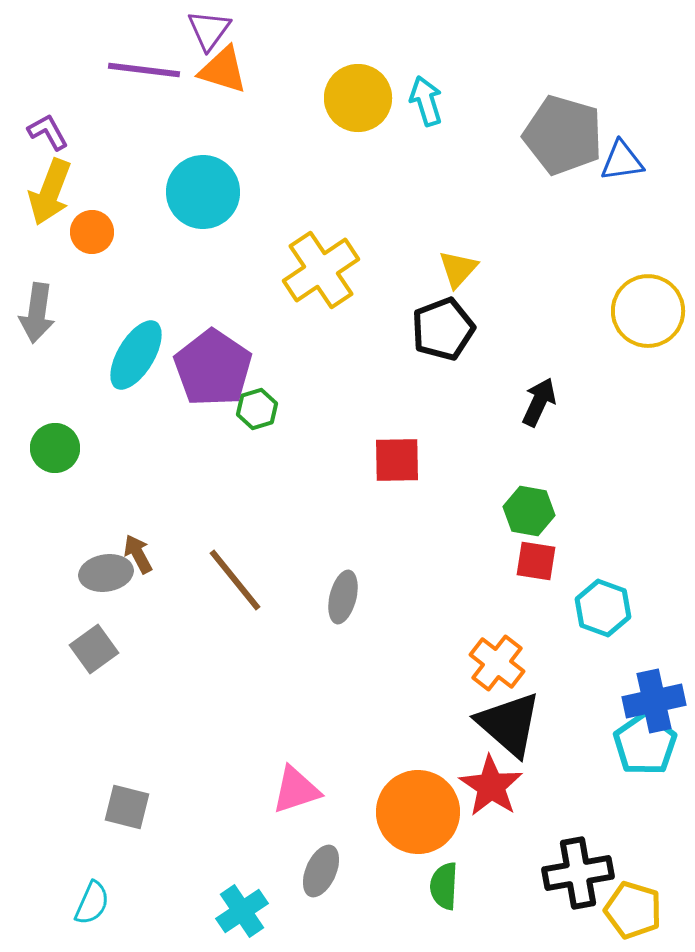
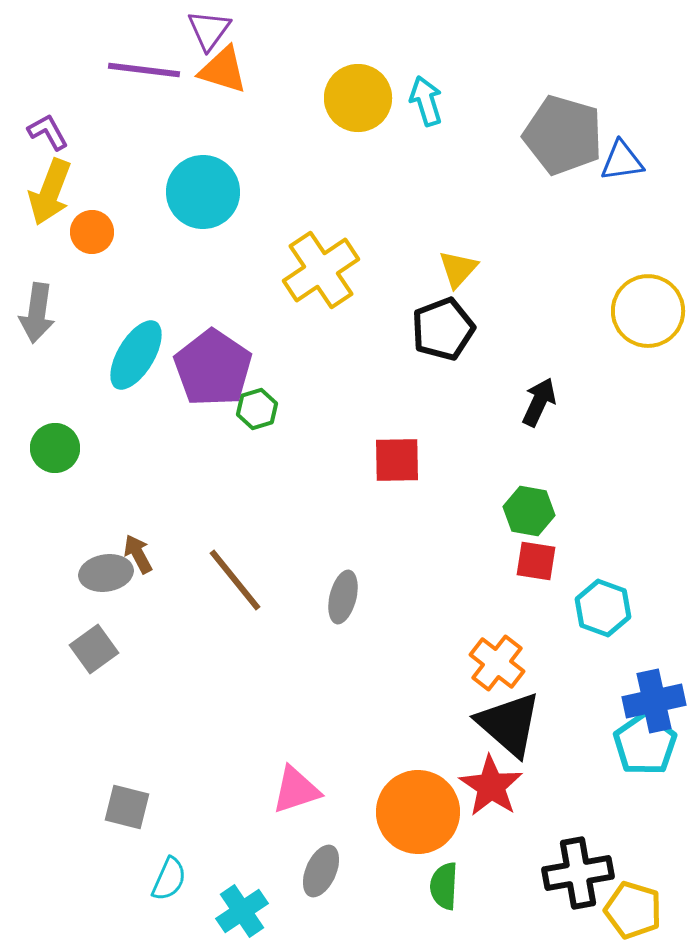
cyan semicircle at (92, 903): moved 77 px right, 24 px up
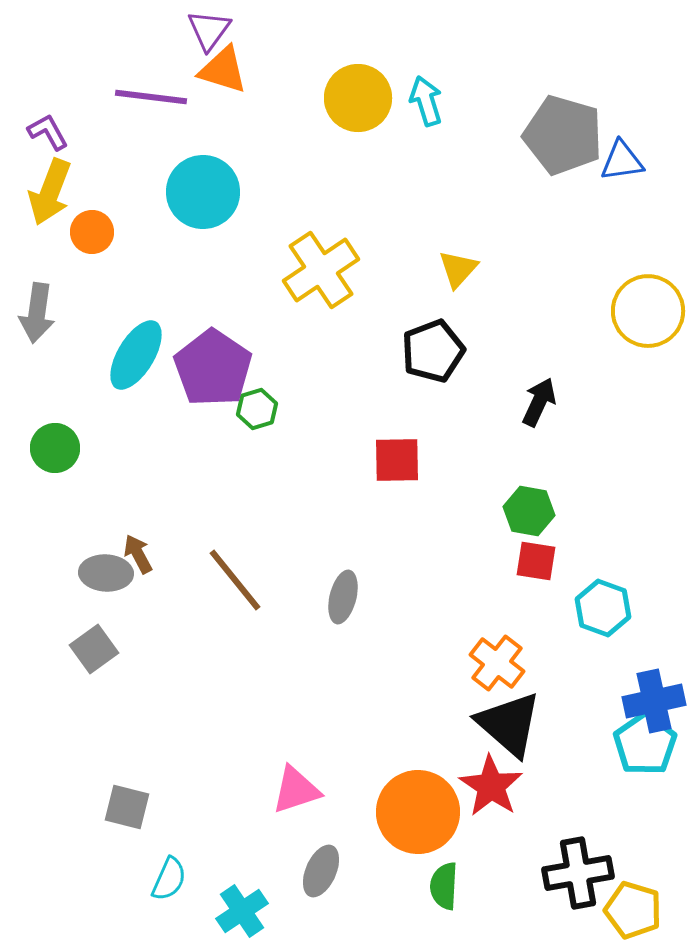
purple line at (144, 70): moved 7 px right, 27 px down
black pentagon at (443, 329): moved 10 px left, 22 px down
gray ellipse at (106, 573): rotated 12 degrees clockwise
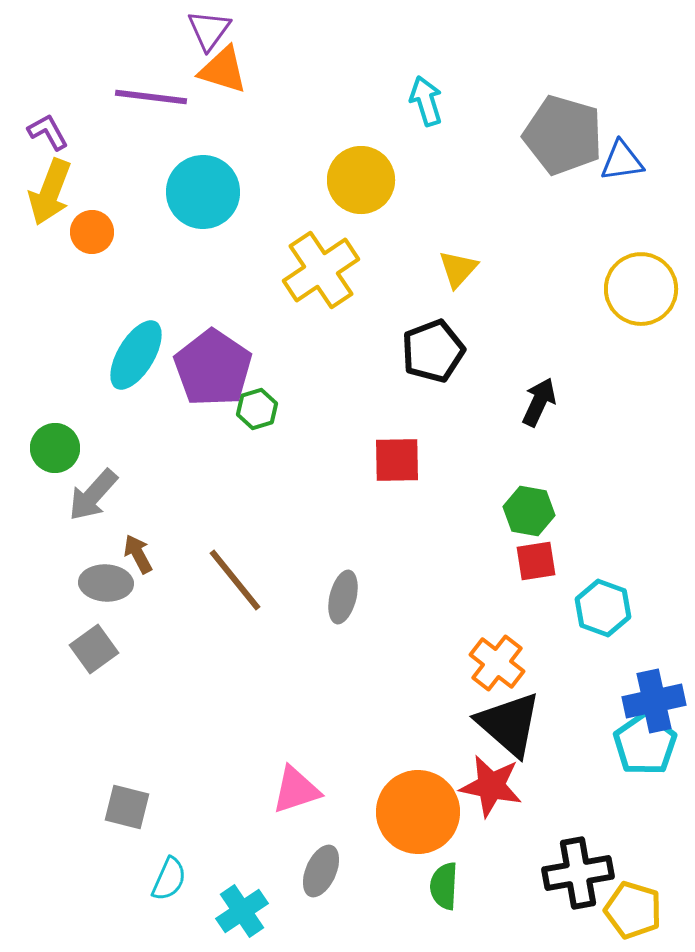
yellow circle at (358, 98): moved 3 px right, 82 px down
yellow circle at (648, 311): moved 7 px left, 22 px up
gray arrow at (37, 313): moved 56 px right, 182 px down; rotated 34 degrees clockwise
red square at (536, 561): rotated 18 degrees counterclockwise
gray ellipse at (106, 573): moved 10 px down
red star at (491, 786): rotated 22 degrees counterclockwise
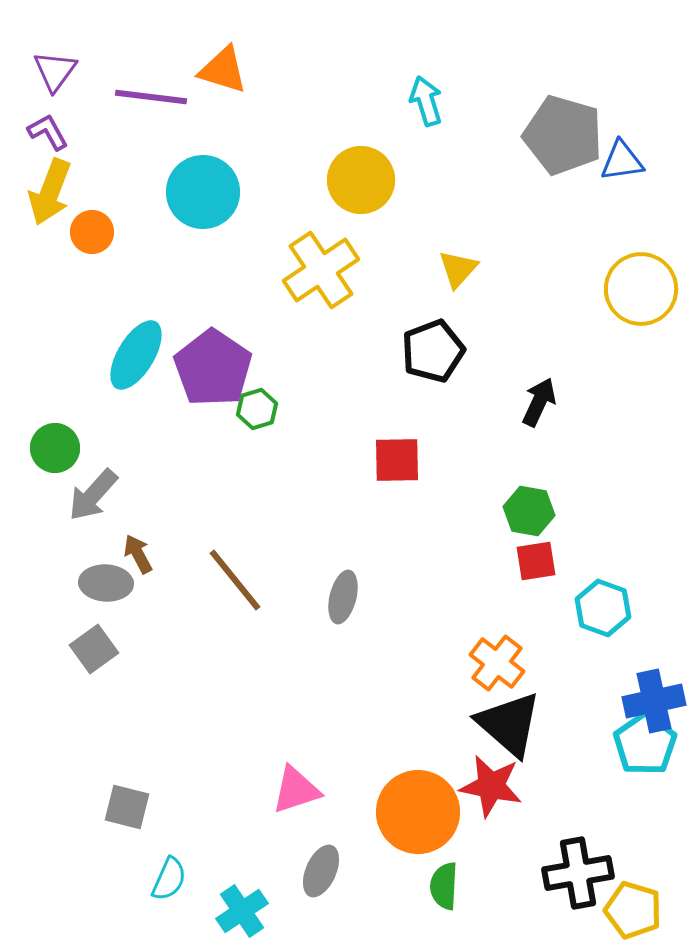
purple triangle at (209, 30): moved 154 px left, 41 px down
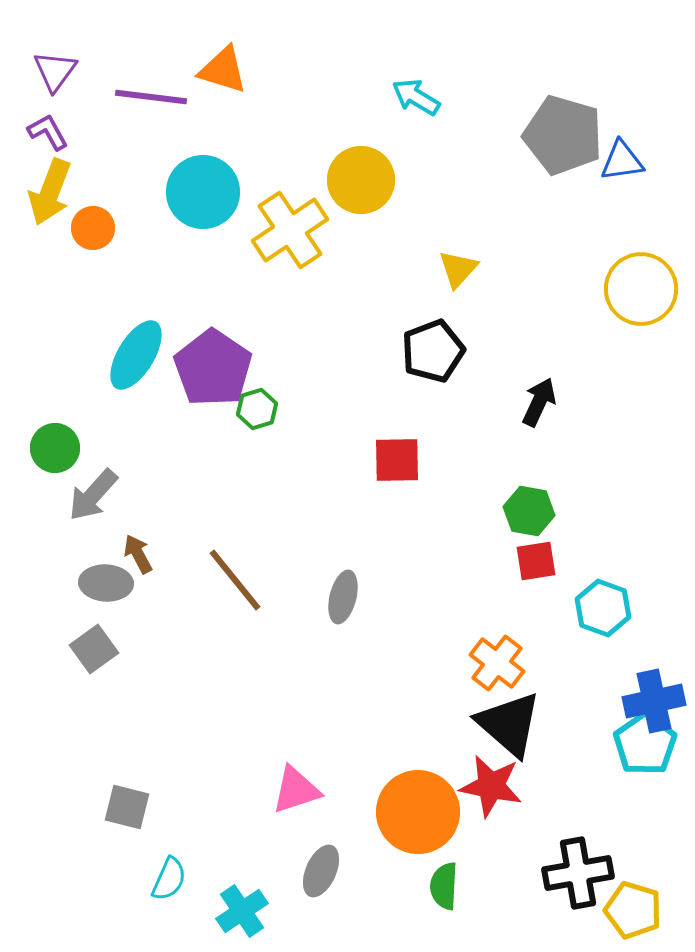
cyan arrow at (426, 101): moved 10 px left, 4 px up; rotated 42 degrees counterclockwise
orange circle at (92, 232): moved 1 px right, 4 px up
yellow cross at (321, 270): moved 31 px left, 40 px up
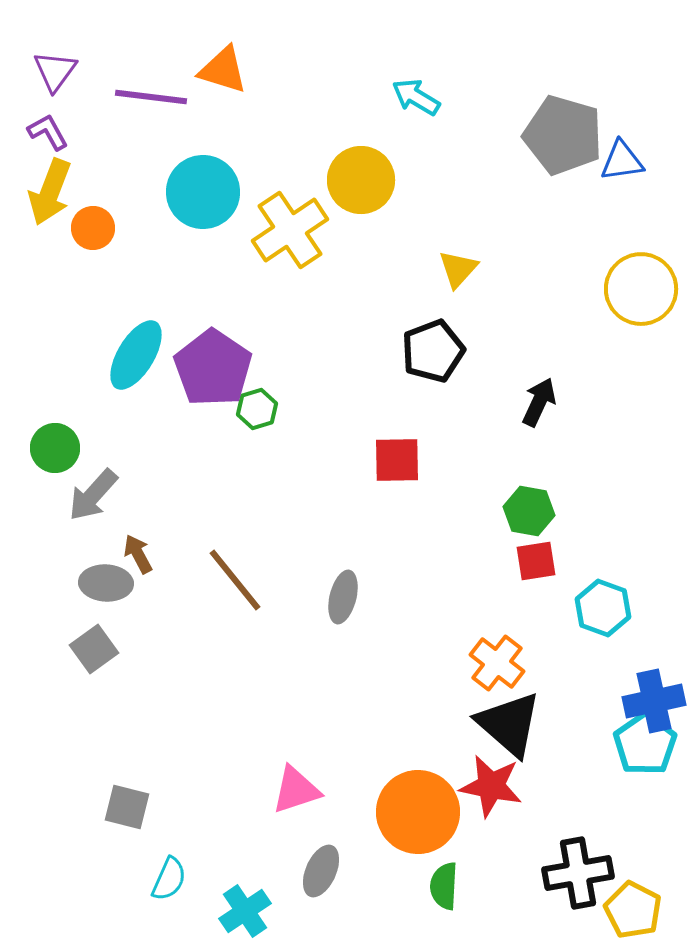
yellow pentagon at (633, 910): rotated 10 degrees clockwise
cyan cross at (242, 911): moved 3 px right
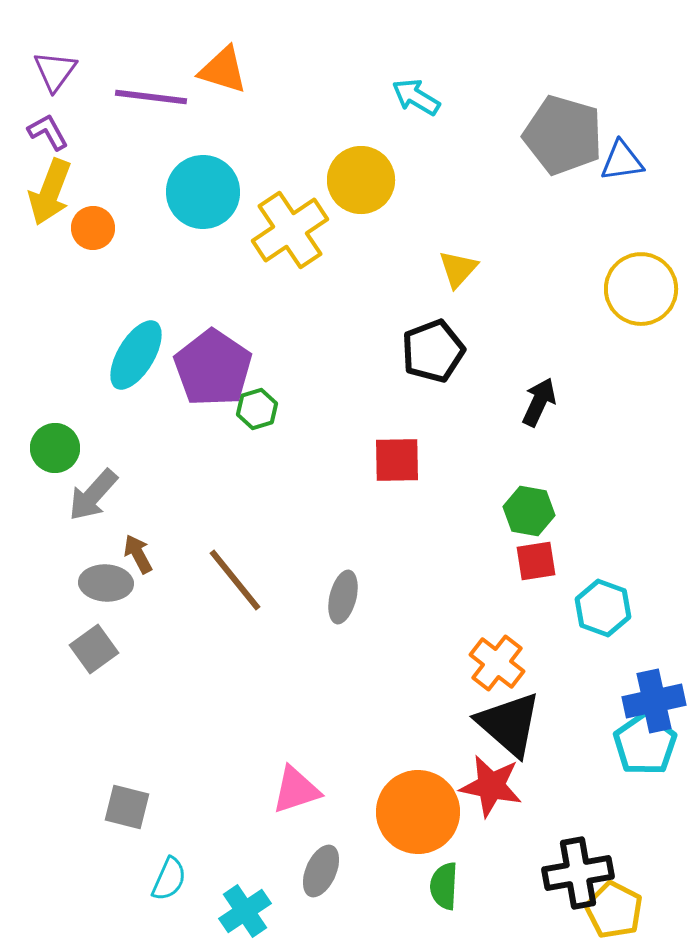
yellow pentagon at (633, 910): moved 19 px left
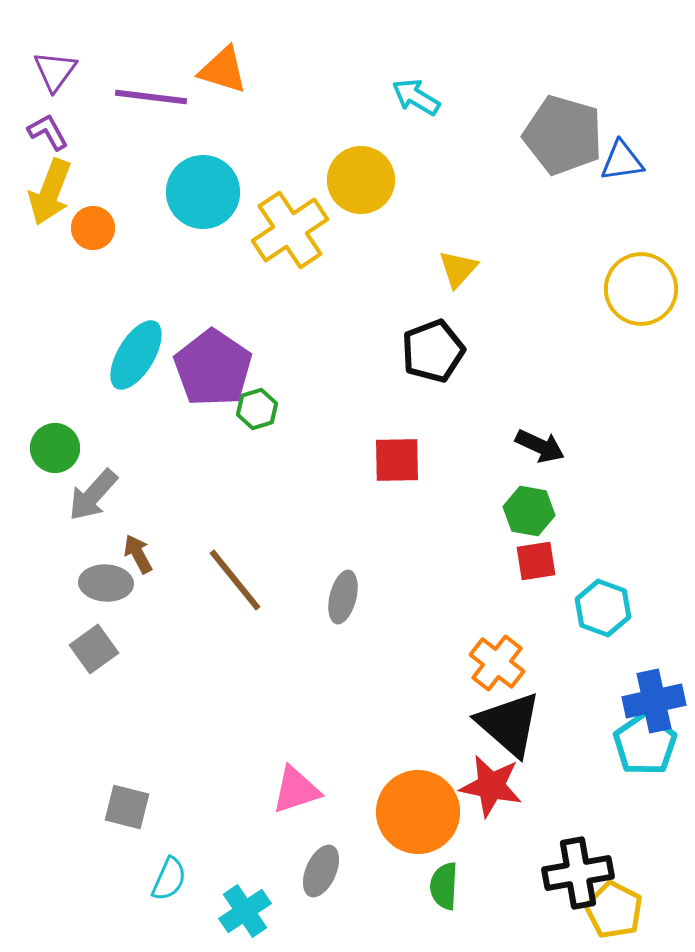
black arrow at (539, 402): moved 1 px right, 44 px down; rotated 90 degrees clockwise
